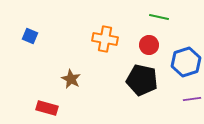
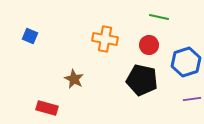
brown star: moved 3 px right
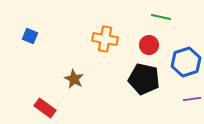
green line: moved 2 px right
black pentagon: moved 2 px right, 1 px up
red rectangle: moved 2 px left; rotated 20 degrees clockwise
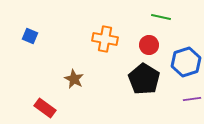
black pentagon: rotated 20 degrees clockwise
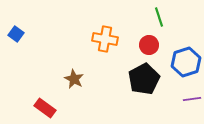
green line: moved 2 px left; rotated 60 degrees clockwise
blue square: moved 14 px left, 2 px up; rotated 14 degrees clockwise
black pentagon: rotated 12 degrees clockwise
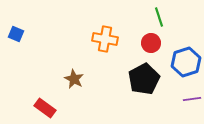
blue square: rotated 14 degrees counterclockwise
red circle: moved 2 px right, 2 px up
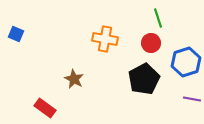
green line: moved 1 px left, 1 px down
purple line: rotated 18 degrees clockwise
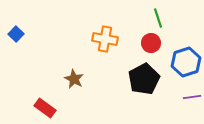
blue square: rotated 21 degrees clockwise
purple line: moved 2 px up; rotated 18 degrees counterclockwise
